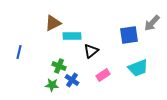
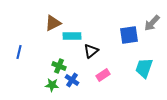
cyan trapezoid: moved 6 px right; rotated 130 degrees clockwise
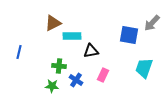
blue square: rotated 18 degrees clockwise
black triangle: rotated 28 degrees clockwise
green cross: rotated 16 degrees counterclockwise
pink rectangle: rotated 32 degrees counterclockwise
blue cross: moved 4 px right
green star: moved 1 px down
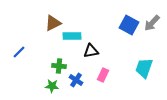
blue square: moved 10 px up; rotated 18 degrees clockwise
blue line: rotated 32 degrees clockwise
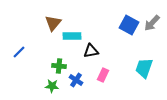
brown triangle: rotated 24 degrees counterclockwise
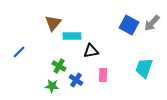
green cross: rotated 24 degrees clockwise
pink rectangle: rotated 24 degrees counterclockwise
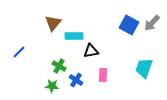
cyan rectangle: moved 2 px right
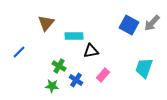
brown triangle: moved 7 px left
pink rectangle: rotated 40 degrees clockwise
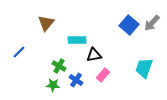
blue square: rotated 12 degrees clockwise
cyan rectangle: moved 3 px right, 4 px down
black triangle: moved 3 px right, 4 px down
green star: moved 1 px right, 1 px up
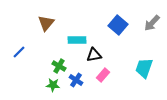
blue square: moved 11 px left
